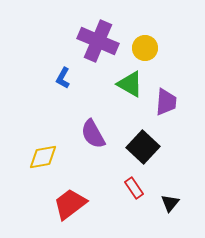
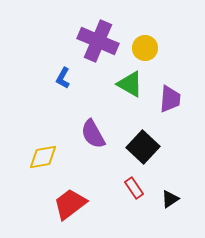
purple trapezoid: moved 4 px right, 3 px up
black triangle: moved 4 px up; rotated 18 degrees clockwise
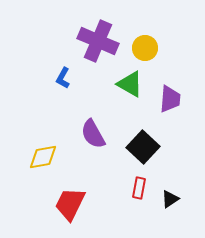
red rectangle: moved 5 px right; rotated 45 degrees clockwise
red trapezoid: rotated 27 degrees counterclockwise
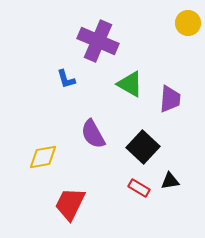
yellow circle: moved 43 px right, 25 px up
blue L-shape: moved 3 px right, 1 px down; rotated 45 degrees counterclockwise
red rectangle: rotated 70 degrees counterclockwise
black triangle: moved 18 px up; rotated 24 degrees clockwise
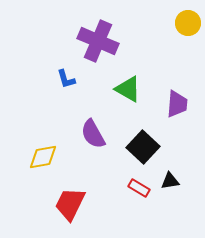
green triangle: moved 2 px left, 5 px down
purple trapezoid: moved 7 px right, 5 px down
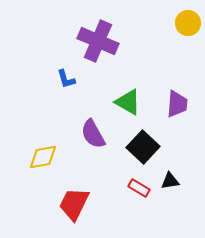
green triangle: moved 13 px down
red trapezoid: moved 4 px right
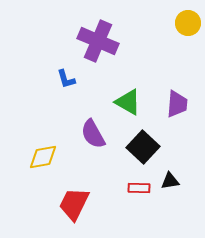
red rectangle: rotated 30 degrees counterclockwise
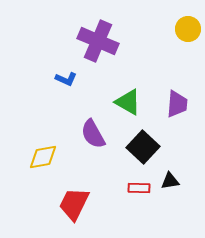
yellow circle: moved 6 px down
blue L-shape: rotated 50 degrees counterclockwise
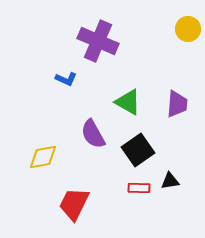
black square: moved 5 px left, 3 px down; rotated 12 degrees clockwise
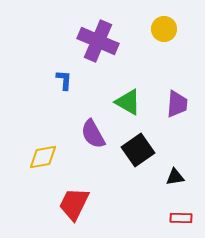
yellow circle: moved 24 px left
blue L-shape: moved 2 px left, 1 px down; rotated 110 degrees counterclockwise
black triangle: moved 5 px right, 4 px up
red rectangle: moved 42 px right, 30 px down
